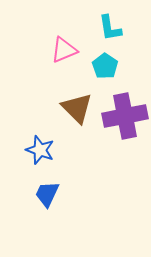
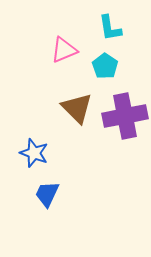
blue star: moved 6 px left, 3 px down
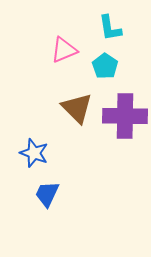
purple cross: rotated 12 degrees clockwise
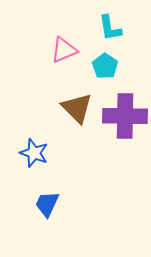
blue trapezoid: moved 10 px down
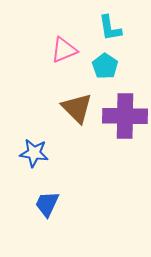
blue star: rotated 12 degrees counterclockwise
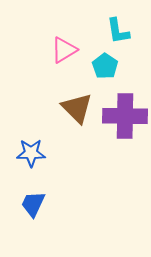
cyan L-shape: moved 8 px right, 3 px down
pink triangle: rotated 8 degrees counterclockwise
blue star: moved 3 px left; rotated 8 degrees counterclockwise
blue trapezoid: moved 14 px left
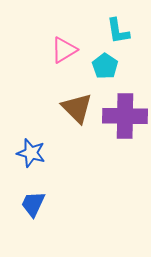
blue star: rotated 16 degrees clockwise
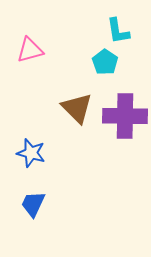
pink triangle: moved 34 px left; rotated 16 degrees clockwise
cyan pentagon: moved 4 px up
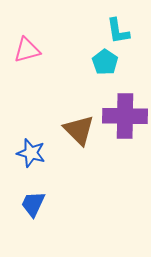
pink triangle: moved 3 px left
brown triangle: moved 2 px right, 22 px down
